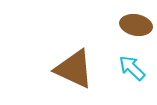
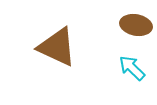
brown triangle: moved 17 px left, 22 px up
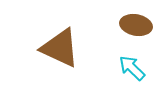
brown triangle: moved 3 px right, 1 px down
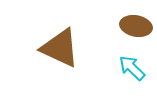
brown ellipse: moved 1 px down
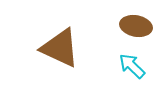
cyan arrow: moved 2 px up
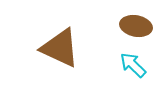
cyan arrow: moved 1 px right, 1 px up
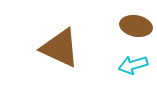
cyan arrow: rotated 60 degrees counterclockwise
